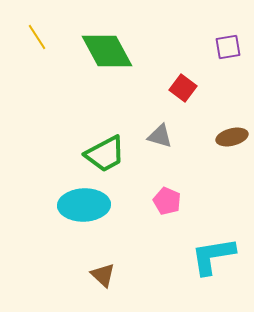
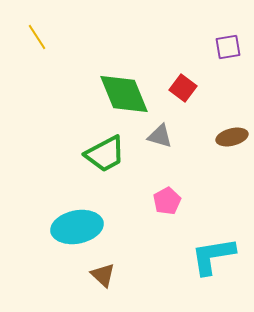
green diamond: moved 17 px right, 43 px down; rotated 6 degrees clockwise
pink pentagon: rotated 20 degrees clockwise
cyan ellipse: moved 7 px left, 22 px down; rotated 9 degrees counterclockwise
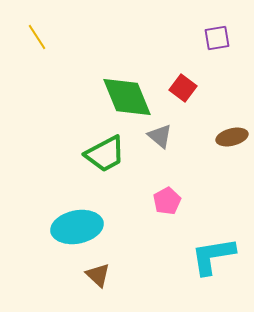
purple square: moved 11 px left, 9 px up
green diamond: moved 3 px right, 3 px down
gray triangle: rotated 24 degrees clockwise
brown triangle: moved 5 px left
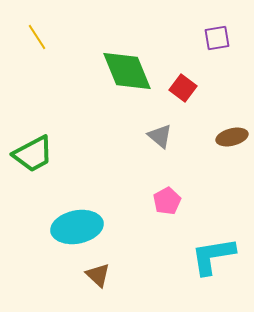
green diamond: moved 26 px up
green trapezoid: moved 72 px left
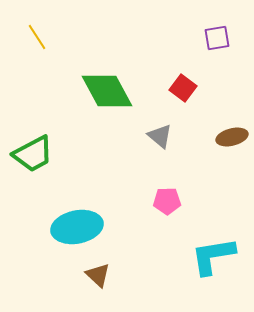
green diamond: moved 20 px left, 20 px down; rotated 6 degrees counterclockwise
pink pentagon: rotated 28 degrees clockwise
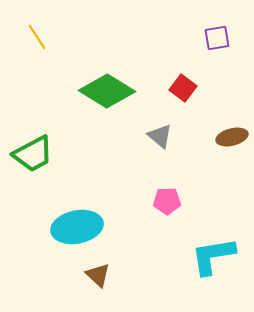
green diamond: rotated 30 degrees counterclockwise
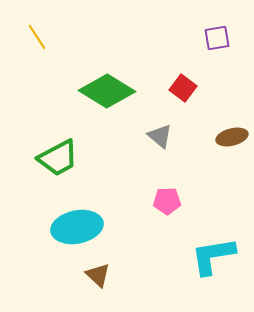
green trapezoid: moved 25 px right, 4 px down
